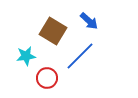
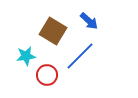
red circle: moved 3 px up
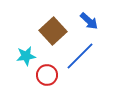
brown square: rotated 16 degrees clockwise
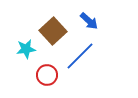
cyan star: moved 7 px up
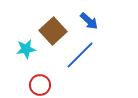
blue line: moved 1 px up
red circle: moved 7 px left, 10 px down
